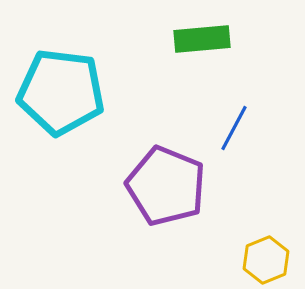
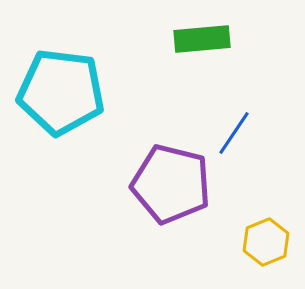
blue line: moved 5 px down; rotated 6 degrees clockwise
purple pentagon: moved 5 px right, 2 px up; rotated 8 degrees counterclockwise
yellow hexagon: moved 18 px up
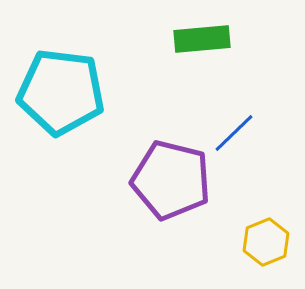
blue line: rotated 12 degrees clockwise
purple pentagon: moved 4 px up
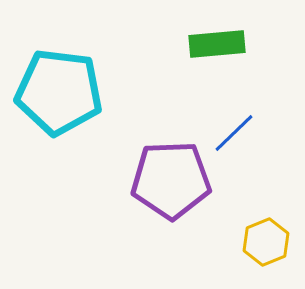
green rectangle: moved 15 px right, 5 px down
cyan pentagon: moved 2 px left
purple pentagon: rotated 16 degrees counterclockwise
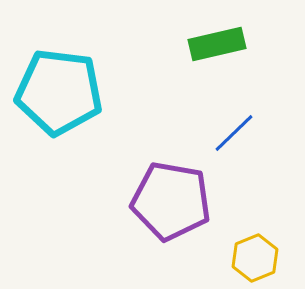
green rectangle: rotated 8 degrees counterclockwise
purple pentagon: moved 21 px down; rotated 12 degrees clockwise
yellow hexagon: moved 11 px left, 16 px down
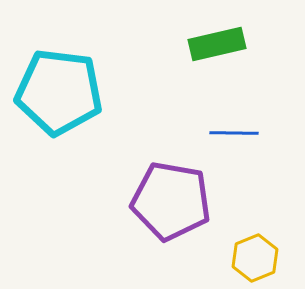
blue line: rotated 45 degrees clockwise
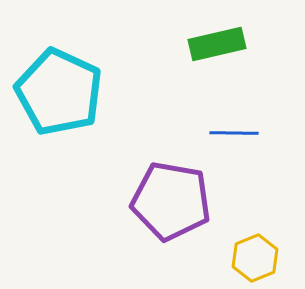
cyan pentagon: rotated 18 degrees clockwise
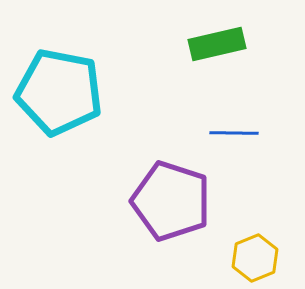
cyan pentagon: rotated 14 degrees counterclockwise
purple pentagon: rotated 8 degrees clockwise
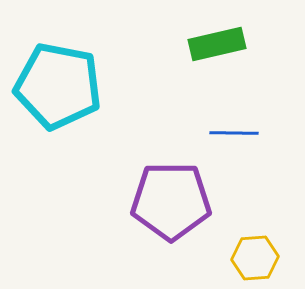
cyan pentagon: moved 1 px left, 6 px up
purple pentagon: rotated 18 degrees counterclockwise
yellow hexagon: rotated 18 degrees clockwise
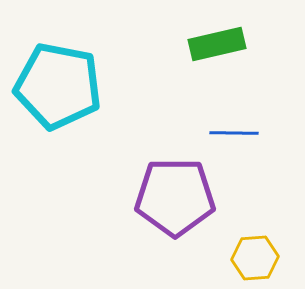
purple pentagon: moved 4 px right, 4 px up
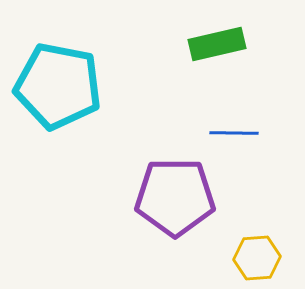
yellow hexagon: moved 2 px right
